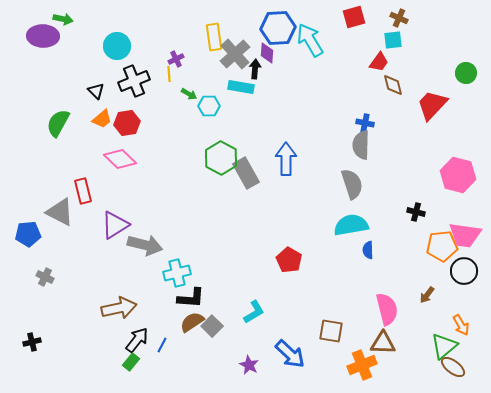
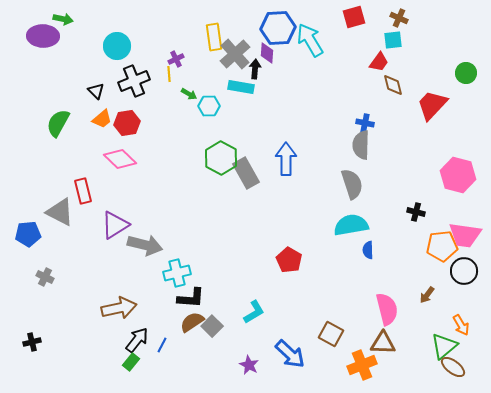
brown square at (331, 331): moved 3 px down; rotated 20 degrees clockwise
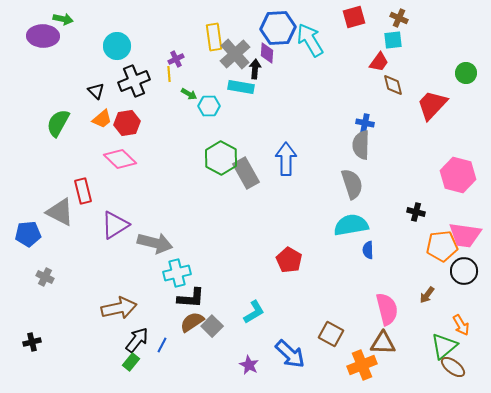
gray arrow at (145, 245): moved 10 px right, 2 px up
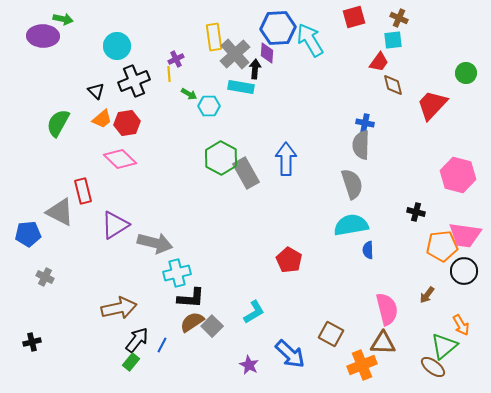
brown ellipse at (453, 367): moved 20 px left
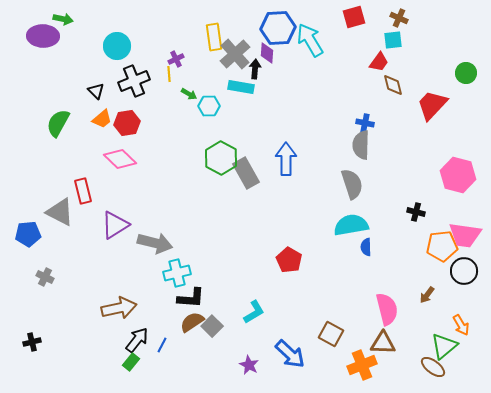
blue semicircle at (368, 250): moved 2 px left, 3 px up
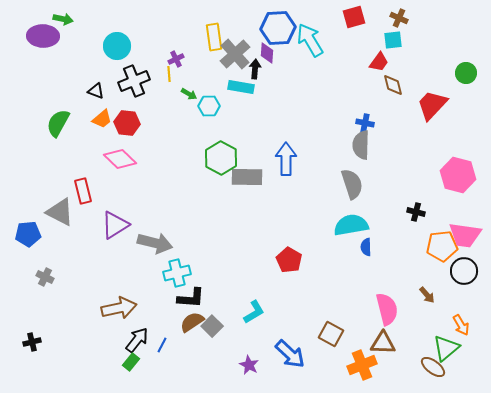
black triangle at (96, 91): rotated 24 degrees counterclockwise
red hexagon at (127, 123): rotated 15 degrees clockwise
gray rectangle at (246, 173): moved 1 px right, 4 px down; rotated 60 degrees counterclockwise
brown arrow at (427, 295): rotated 78 degrees counterclockwise
green triangle at (444, 346): moved 2 px right, 2 px down
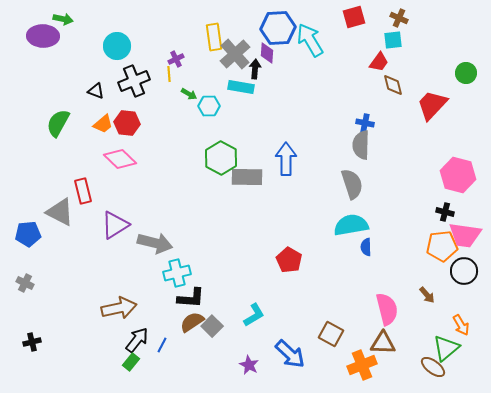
orange trapezoid at (102, 119): moved 1 px right, 5 px down
black cross at (416, 212): moved 29 px right
gray cross at (45, 277): moved 20 px left, 6 px down
cyan L-shape at (254, 312): moved 3 px down
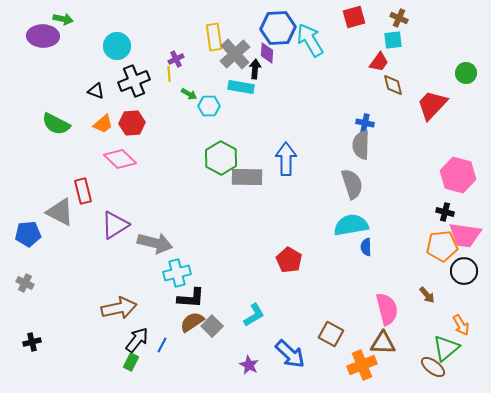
green semicircle at (58, 123): moved 2 px left, 1 px down; rotated 92 degrees counterclockwise
red hexagon at (127, 123): moved 5 px right; rotated 10 degrees counterclockwise
green rectangle at (131, 362): rotated 12 degrees counterclockwise
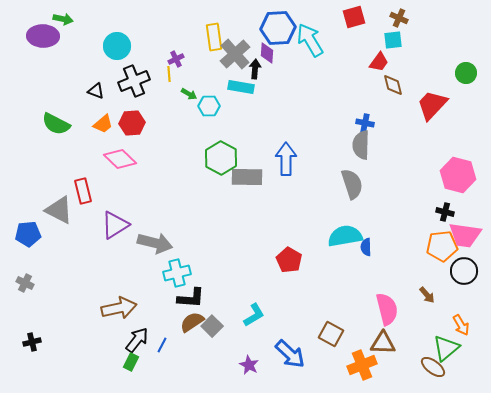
gray triangle at (60, 212): moved 1 px left, 2 px up
cyan semicircle at (351, 225): moved 6 px left, 11 px down
